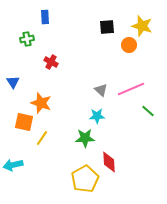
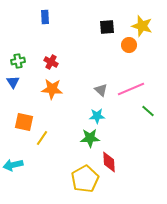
green cross: moved 9 px left, 22 px down
orange star: moved 11 px right, 14 px up; rotated 15 degrees counterclockwise
green star: moved 5 px right
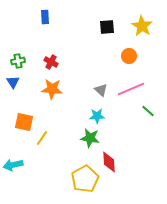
yellow star: rotated 15 degrees clockwise
orange circle: moved 11 px down
green star: rotated 12 degrees clockwise
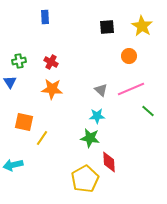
green cross: moved 1 px right
blue triangle: moved 3 px left
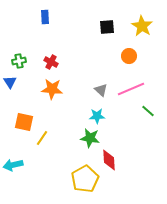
red diamond: moved 2 px up
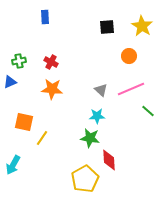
blue triangle: rotated 40 degrees clockwise
cyan arrow: rotated 48 degrees counterclockwise
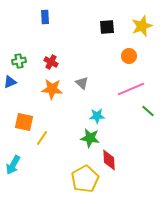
yellow star: rotated 20 degrees clockwise
gray triangle: moved 19 px left, 7 px up
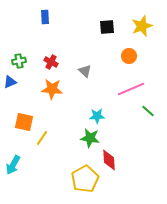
gray triangle: moved 3 px right, 12 px up
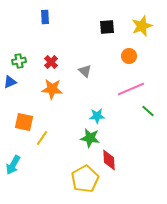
red cross: rotated 16 degrees clockwise
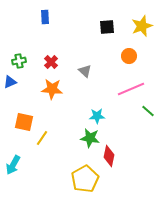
red diamond: moved 4 px up; rotated 15 degrees clockwise
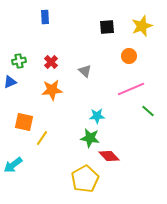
orange star: moved 1 px down; rotated 10 degrees counterclockwise
red diamond: rotated 55 degrees counterclockwise
cyan arrow: rotated 24 degrees clockwise
